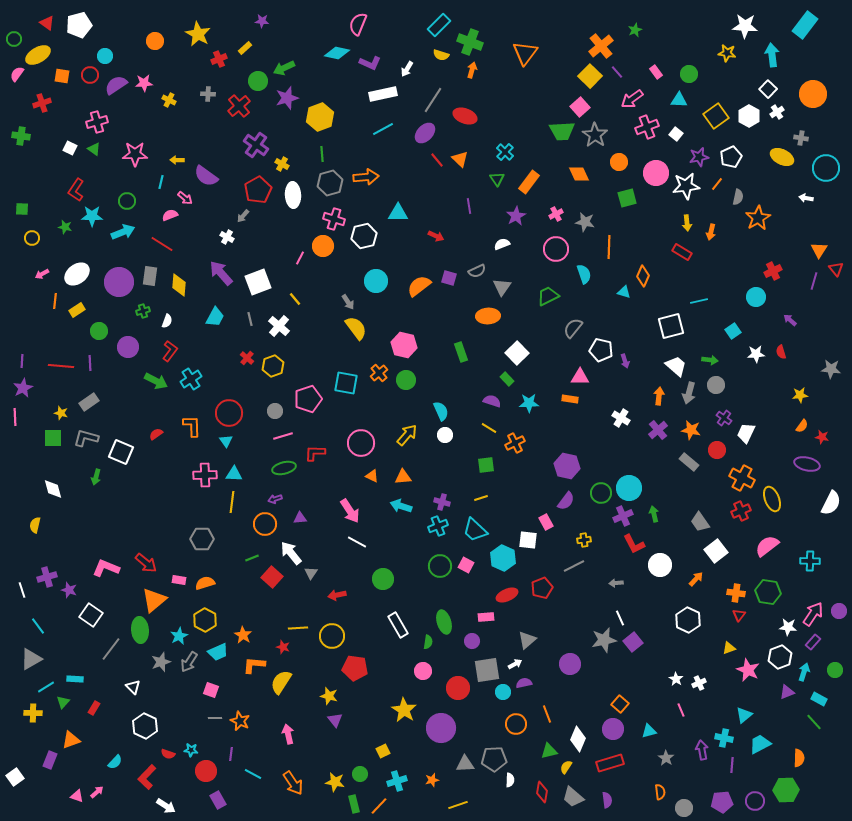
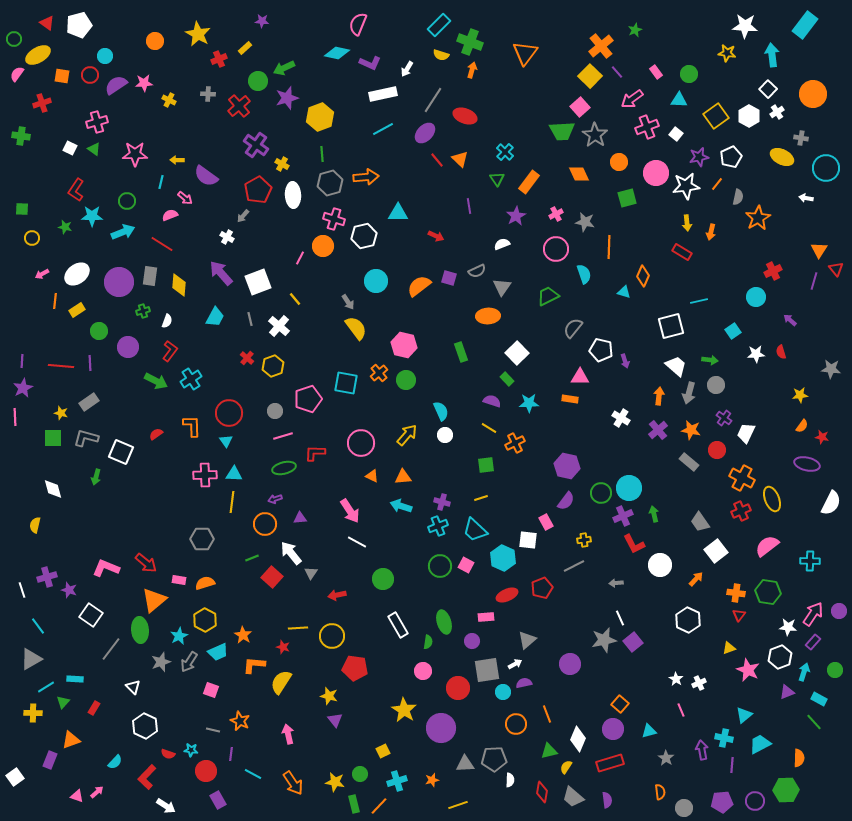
gray line at (215, 718): moved 2 px left, 12 px down; rotated 16 degrees clockwise
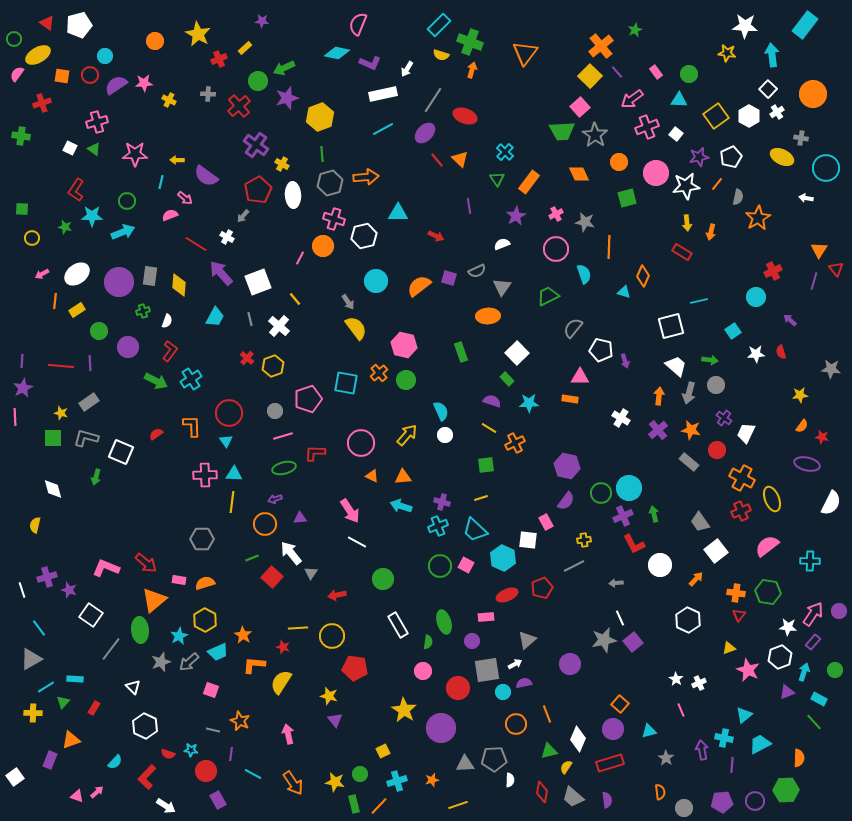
red line at (162, 244): moved 34 px right
cyan line at (38, 626): moved 1 px right, 2 px down
gray arrow at (189, 662): rotated 15 degrees clockwise
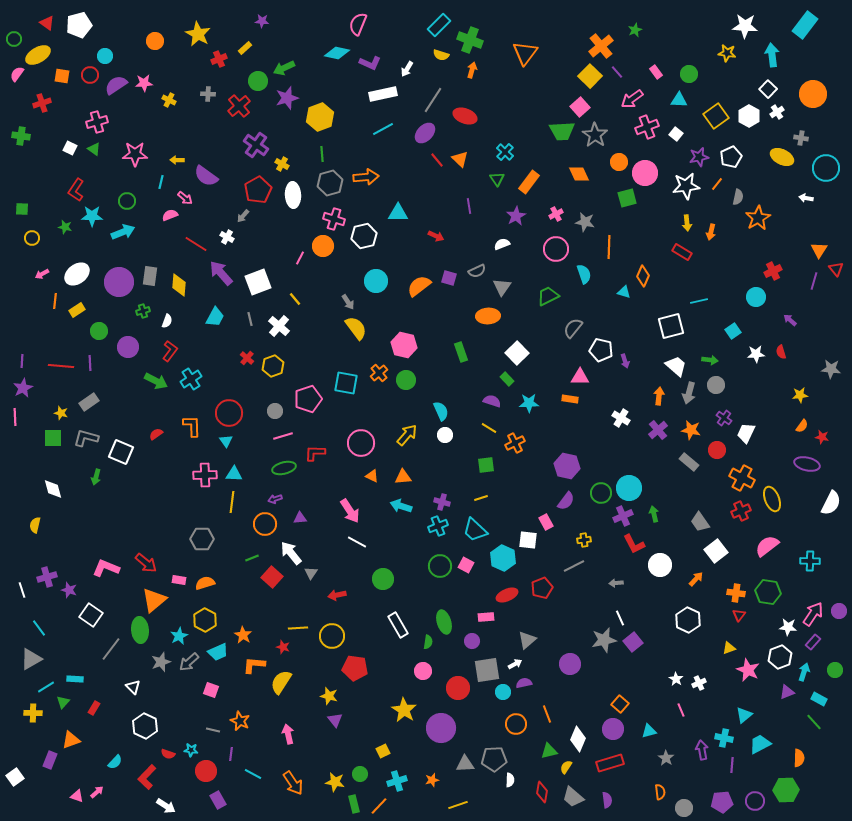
green cross at (470, 42): moved 2 px up
pink circle at (656, 173): moved 11 px left
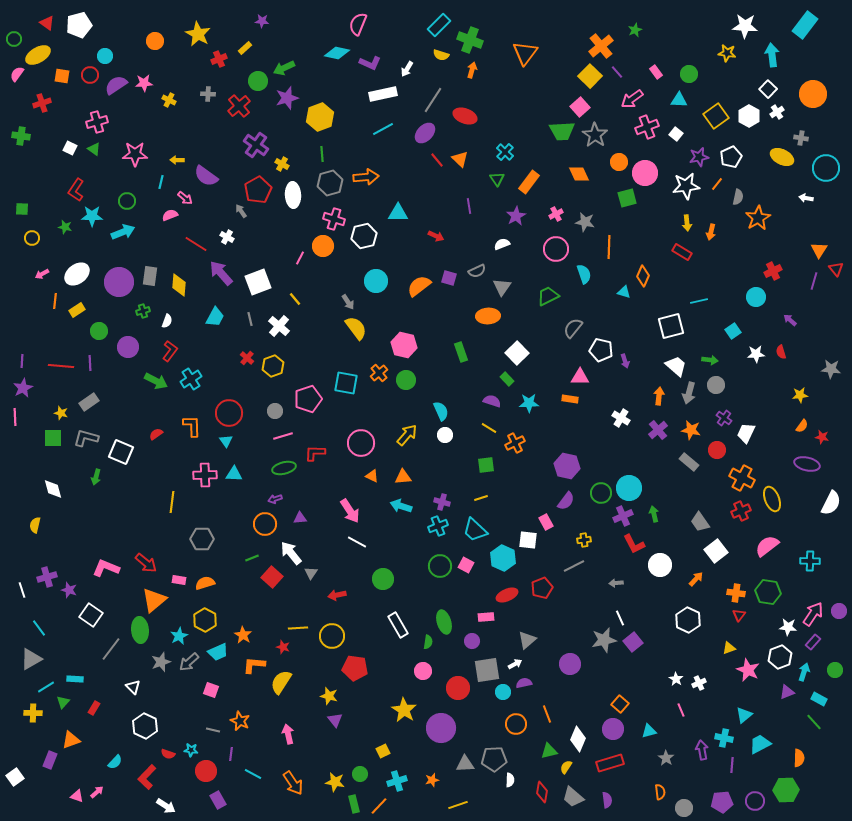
gray arrow at (243, 216): moved 2 px left, 5 px up; rotated 104 degrees clockwise
yellow line at (232, 502): moved 60 px left
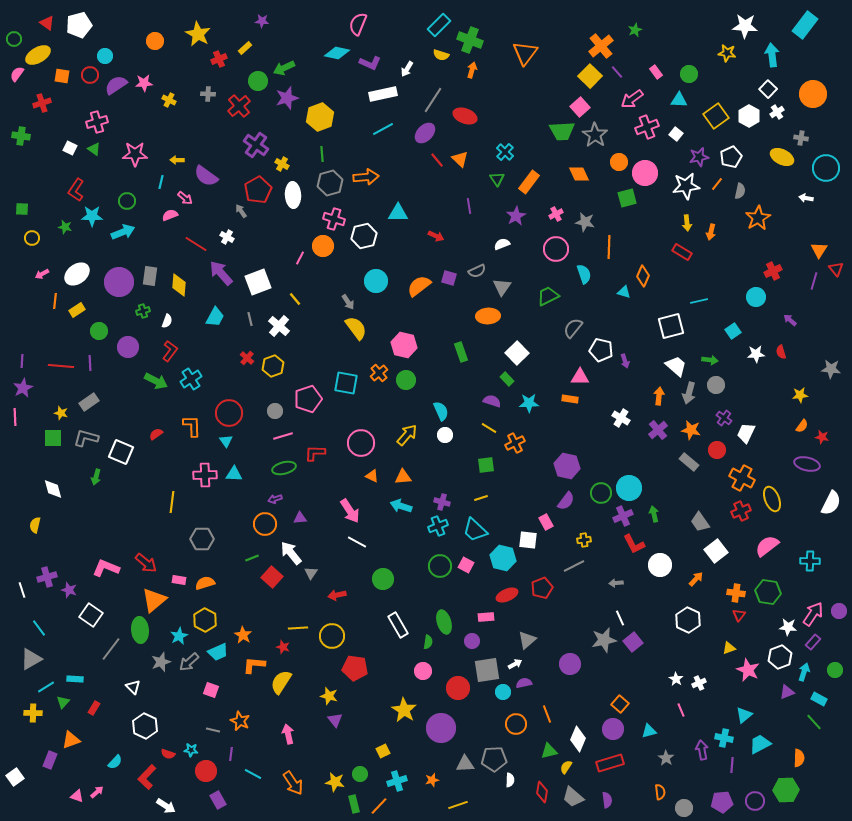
gray semicircle at (738, 197): moved 2 px right, 6 px up
cyan hexagon at (503, 558): rotated 10 degrees counterclockwise
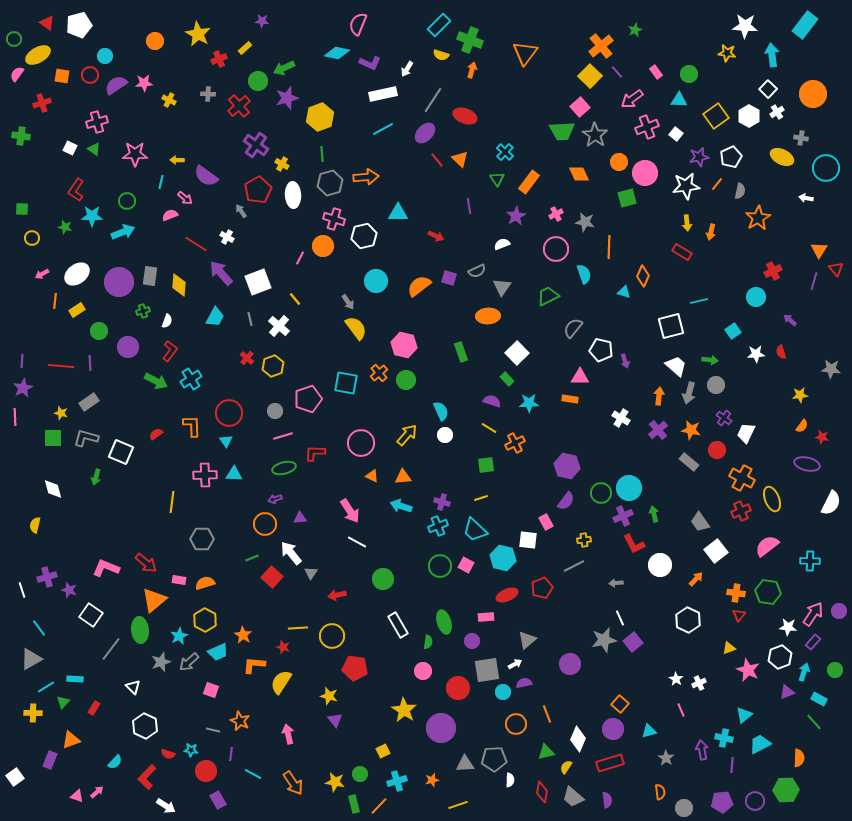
green triangle at (549, 751): moved 3 px left, 1 px down
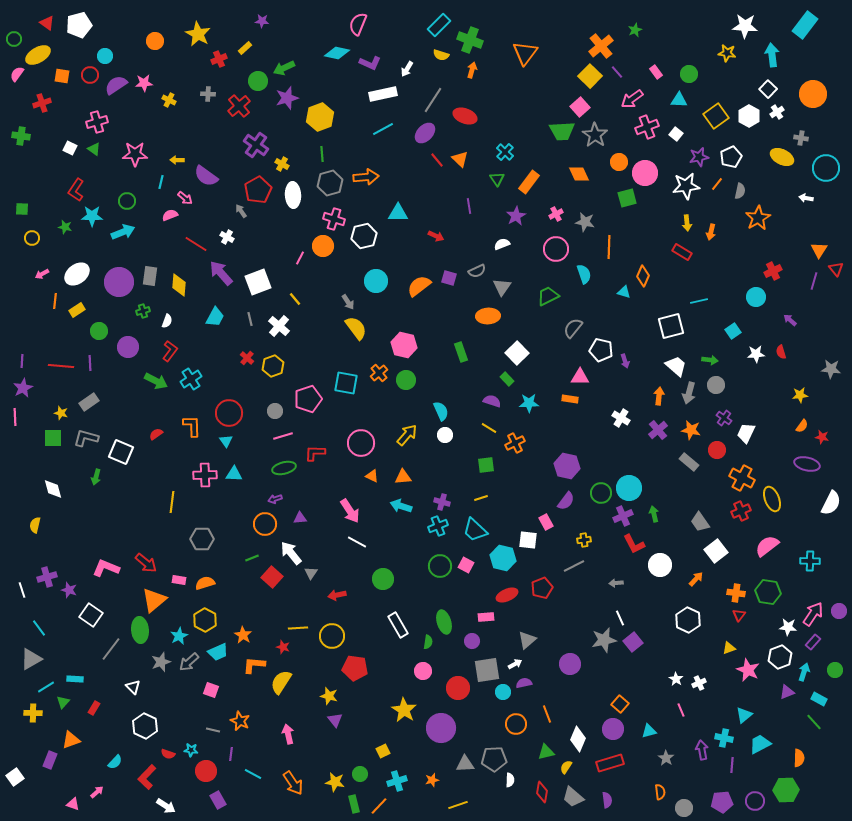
pink triangle at (77, 796): moved 4 px left, 8 px down
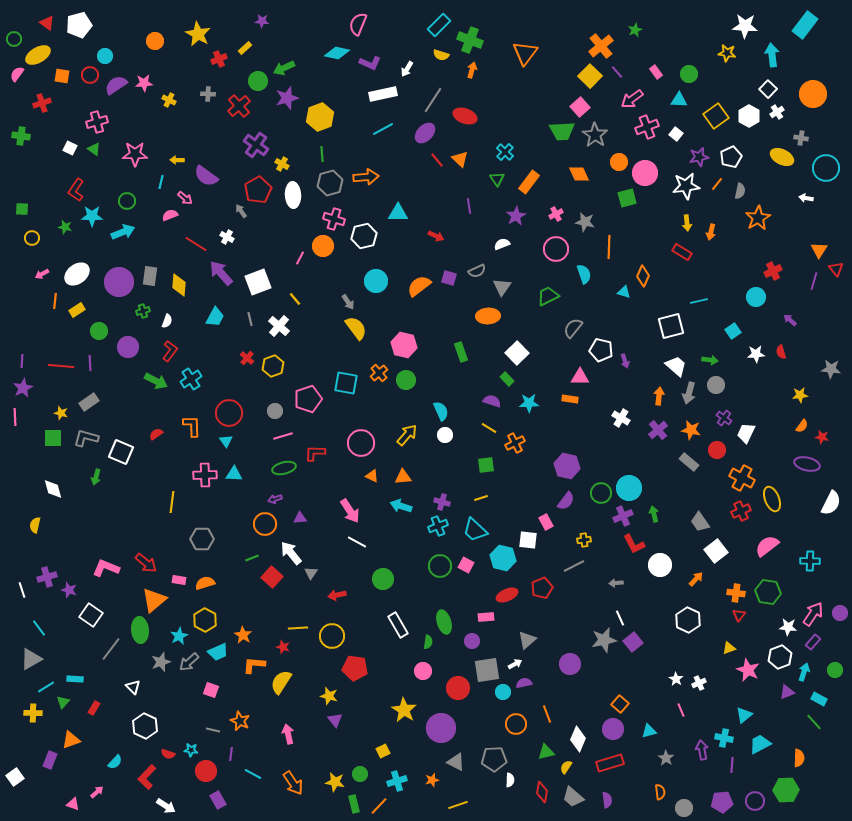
purple circle at (839, 611): moved 1 px right, 2 px down
gray triangle at (465, 764): moved 9 px left, 2 px up; rotated 30 degrees clockwise
